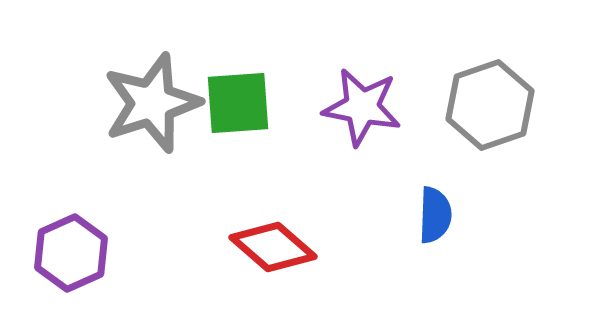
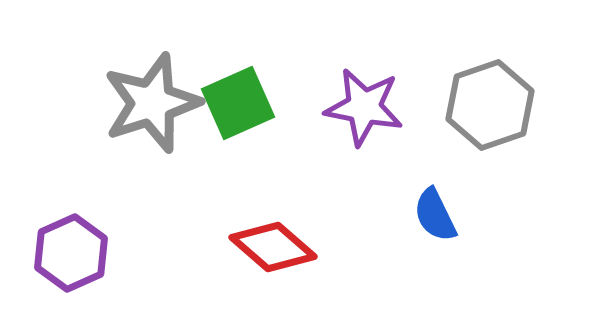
green square: rotated 20 degrees counterclockwise
purple star: moved 2 px right
blue semicircle: rotated 152 degrees clockwise
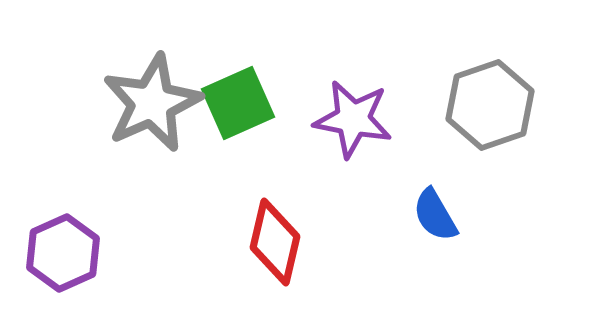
gray star: rotated 6 degrees counterclockwise
purple star: moved 11 px left, 12 px down
blue semicircle: rotated 4 degrees counterclockwise
red diamond: moved 2 px right, 5 px up; rotated 62 degrees clockwise
purple hexagon: moved 8 px left
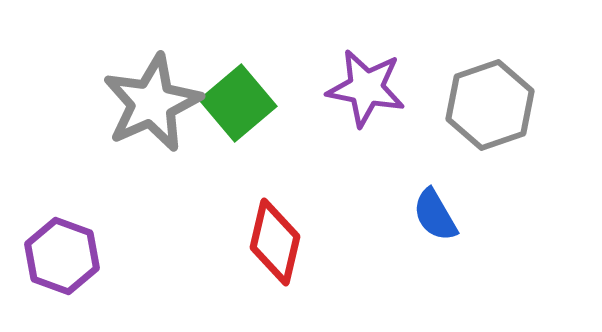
green square: rotated 16 degrees counterclockwise
purple star: moved 13 px right, 31 px up
purple hexagon: moved 1 px left, 3 px down; rotated 16 degrees counterclockwise
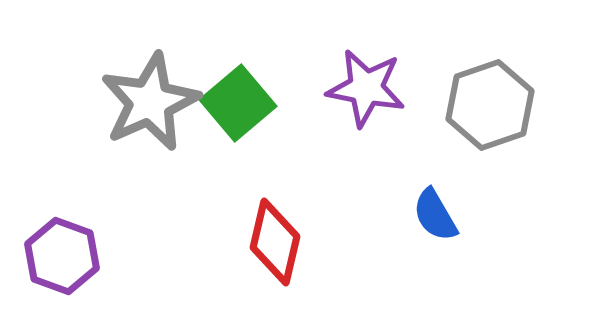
gray star: moved 2 px left, 1 px up
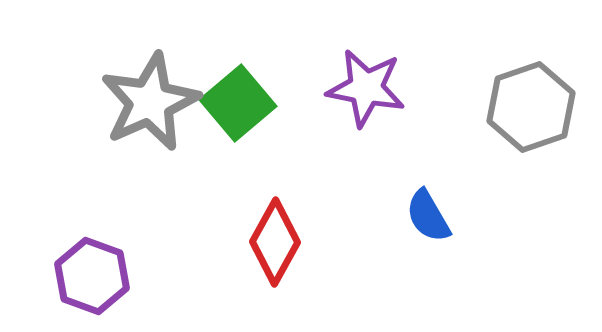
gray hexagon: moved 41 px right, 2 px down
blue semicircle: moved 7 px left, 1 px down
red diamond: rotated 16 degrees clockwise
purple hexagon: moved 30 px right, 20 px down
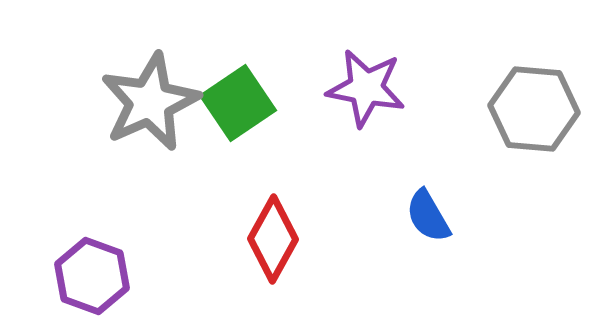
green square: rotated 6 degrees clockwise
gray hexagon: moved 3 px right, 2 px down; rotated 24 degrees clockwise
red diamond: moved 2 px left, 3 px up
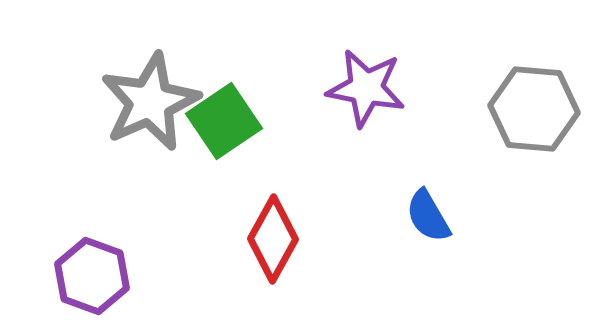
green square: moved 14 px left, 18 px down
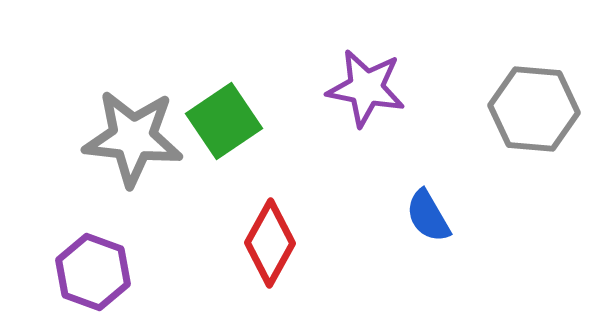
gray star: moved 17 px left, 36 px down; rotated 30 degrees clockwise
red diamond: moved 3 px left, 4 px down
purple hexagon: moved 1 px right, 4 px up
